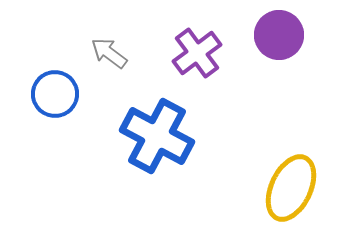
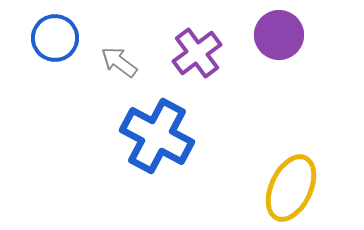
gray arrow: moved 10 px right, 9 px down
blue circle: moved 56 px up
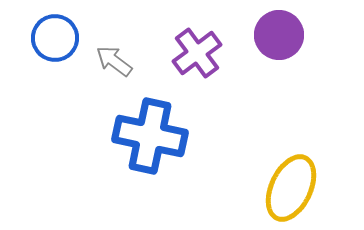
gray arrow: moved 5 px left, 1 px up
blue cross: moved 7 px left; rotated 16 degrees counterclockwise
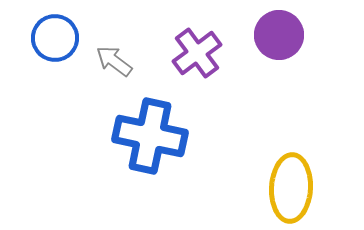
yellow ellipse: rotated 22 degrees counterclockwise
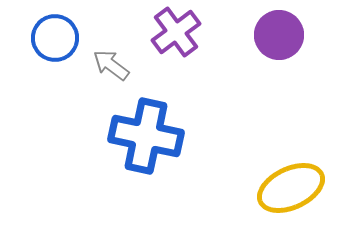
purple cross: moved 21 px left, 21 px up
gray arrow: moved 3 px left, 4 px down
blue cross: moved 4 px left
yellow ellipse: rotated 62 degrees clockwise
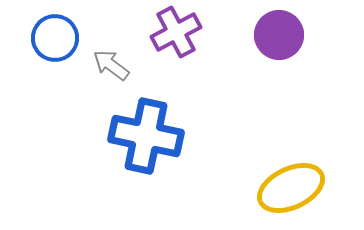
purple cross: rotated 9 degrees clockwise
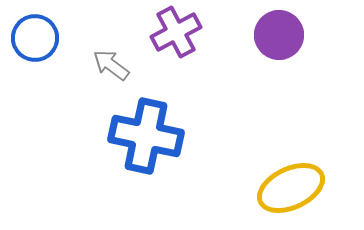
blue circle: moved 20 px left
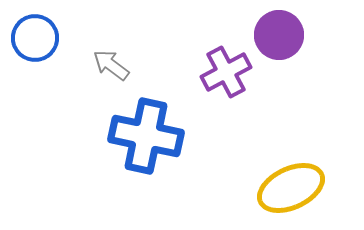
purple cross: moved 50 px right, 40 px down
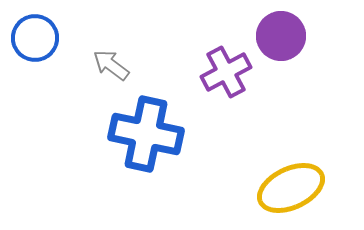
purple circle: moved 2 px right, 1 px down
blue cross: moved 2 px up
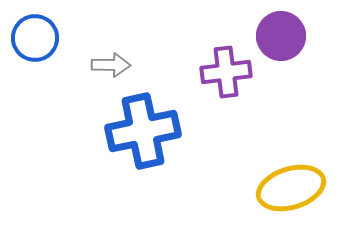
gray arrow: rotated 144 degrees clockwise
purple cross: rotated 21 degrees clockwise
blue cross: moved 3 px left, 3 px up; rotated 24 degrees counterclockwise
yellow ellipse: rotated 8 degrees clockwise
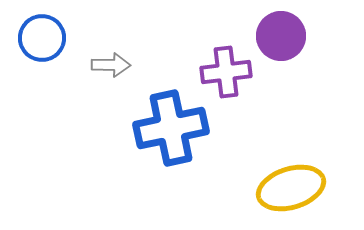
blue circle: moved 7 px right
blue cross: moved 28 px right, 3 px up
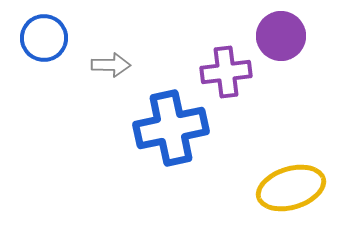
blue circle: moved 2 px right
